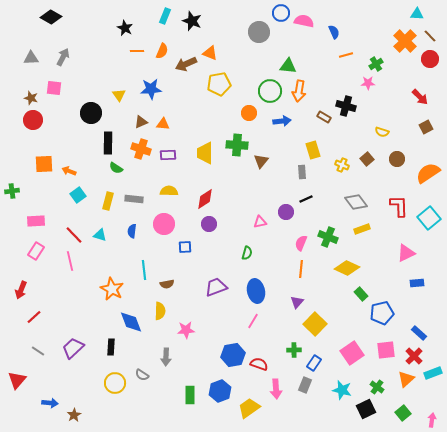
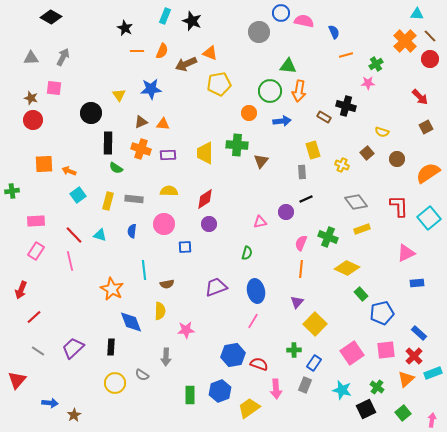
brown square at (367, 159): moved 6 px up
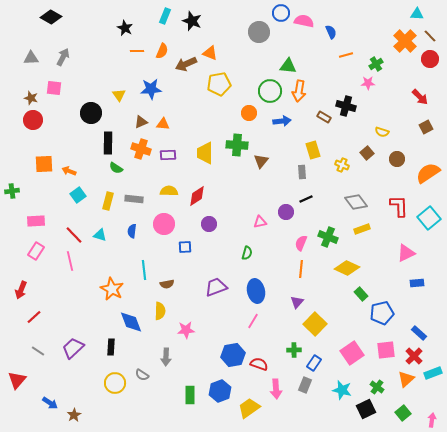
blue semicircle at (334, 32): moved 3 px left
red diamond at (205, 199): moved 8 px left, 3 px up
blue arrow at (50, 403): rotated 28 degrees clockwise
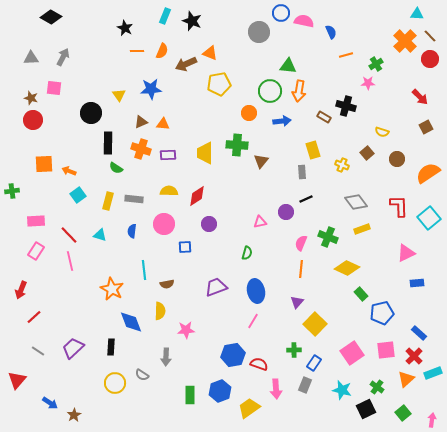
red line at (74, 235): moved 5 px left
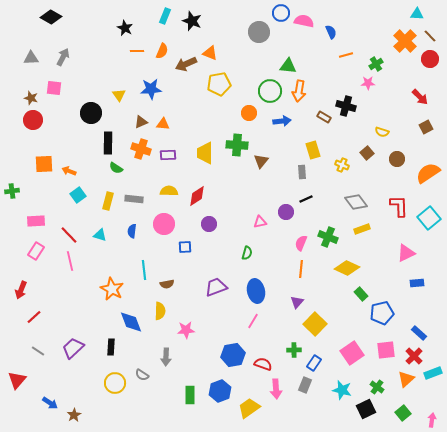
red semicircle at (259, 364): moved 4 px right
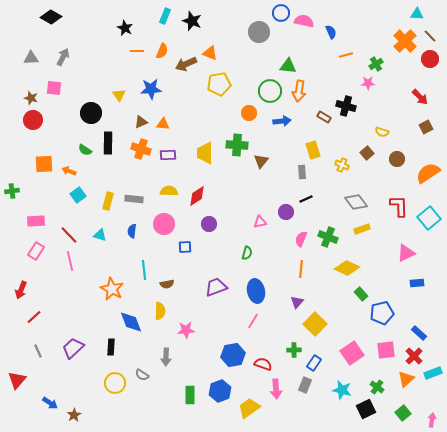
green semicircle at (116, 168): moved 31 px left, 18 px up
pink semicircle at (301, 243): moved 4 px up
gray line at (38, 351): rotated 32 degrees clockwise
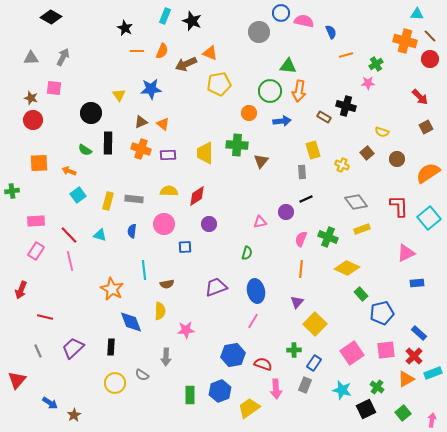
orange cross at (405, 41): rotated 30 degrees counterclockwise
orange triangle at (163, 124): rotated 32 degrees clockwise
orange square at (44, 164): moved 5 px left, 1 px up
red line at (34, 317): moved 11 px right; rotated 56 degrees clockwise
orange triangle at (406, 379): rotated 12 degrees clockwise
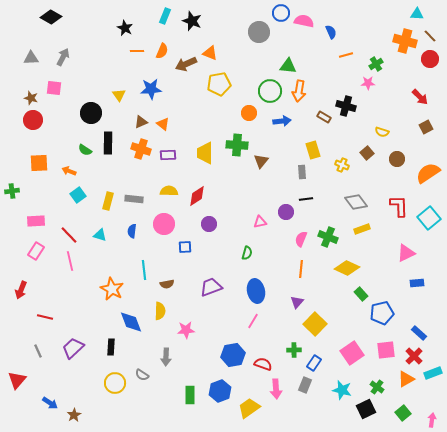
black line at (306, 199): rotated 16 degrees clockwise
purple trapezoid at (216, 287): moved 5 px left
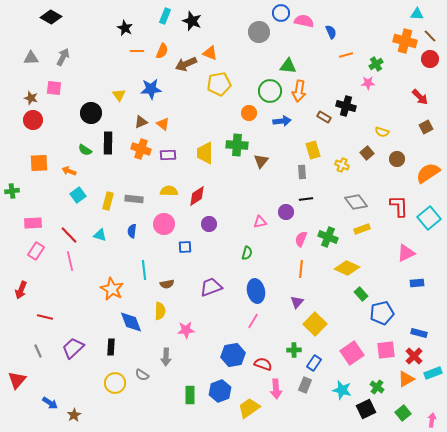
pink rectangle at (36, 221): moved 3 px left, 2 px down
blue rectangle at (419, 333): rotated 28 degrees counterclockwise
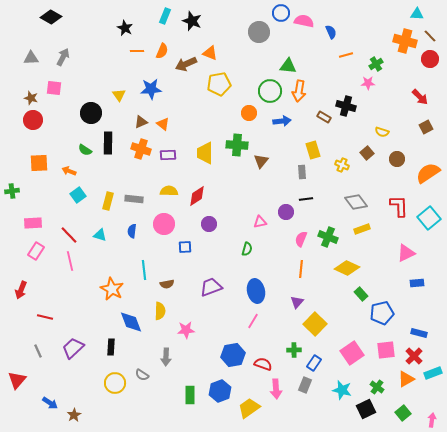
green semicircle at (247, 253): moved 4 px up
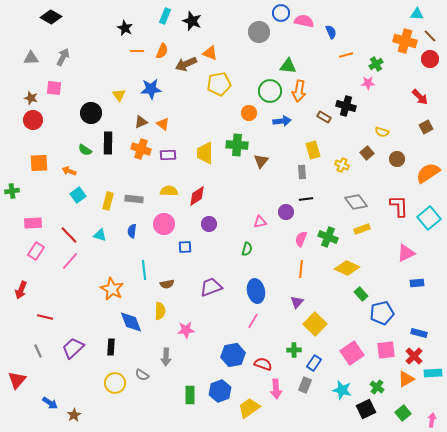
pink line at (70, 261): rotated 54 degrees clockwise
cyan rectangle at (433, 373): rotated 18 degrees clockwise
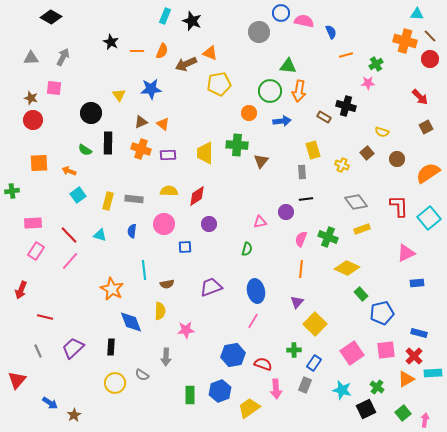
black star at (125, 28): moved 14 px left, 14 px down
pink arrow at (432, 420): moved 7 px left
